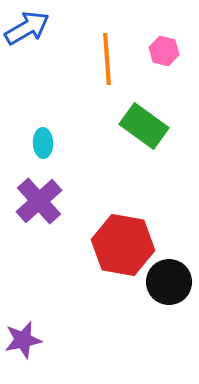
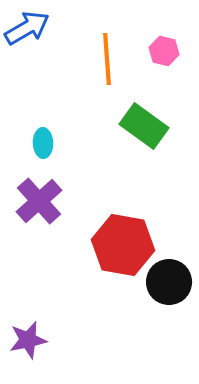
purple star: moved 5 px right
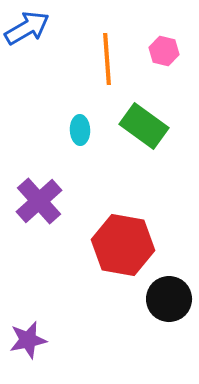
cyan ellipse: moved 37 px right, 13 px up
black circle: moved 17 px down
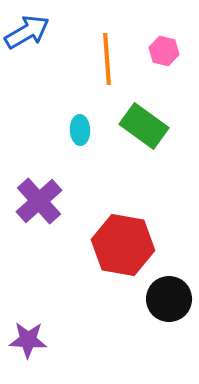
blue arrow: moved 4 px down
purple star: rotated 15 degrees clockwise
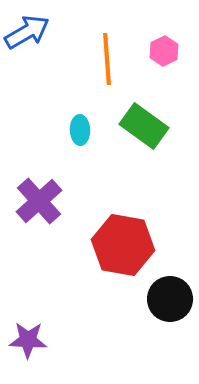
pink hexagon: rotated 20 degrees clockwise
black circle: moved 1 px right
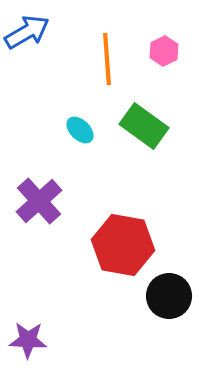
cyan ellipse: rotated 44 degrees counterclockwise
black circle: moved 1 px left, 3 px up
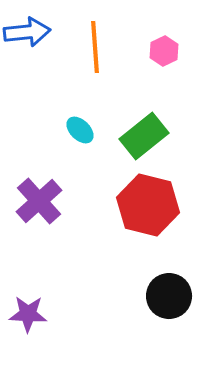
blue arrow: rotated 24 degrees clockwise
orange line: moved 12 px left, 12 px up
green rectangle: moved 10 px down; rotated 75 degrees counterclockwise
red hexagon: moved 25 px right, 40 px up; rotated 4 degrees clockwise
purple star: moved 26 px up
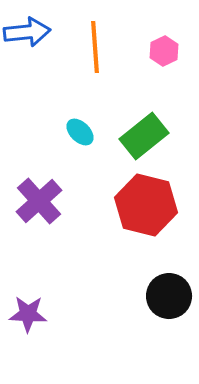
cyan ellipse: moved 2 px down
red hexagon: moved 2 px left
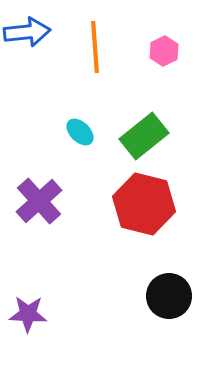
red hexagon: moved 2 px left, 1 px up
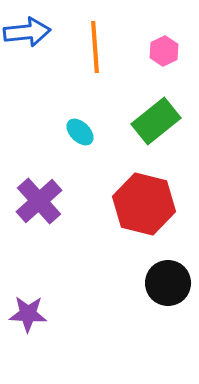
green rectangle: moved 12 px right, 15 px up
black circle: moved 1 px left, 13 px up
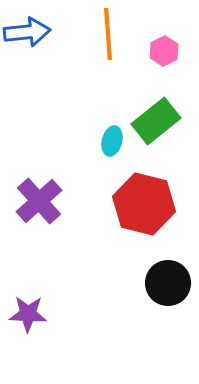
orange line: moved 13 px right, 13 px up
cyan ellipse: moved 32 px right, 9 px down; rotated 60 degrees clockwise
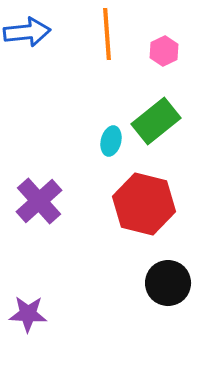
orange line: moved 1 px left
cyan ellipse: moved 1 px left
